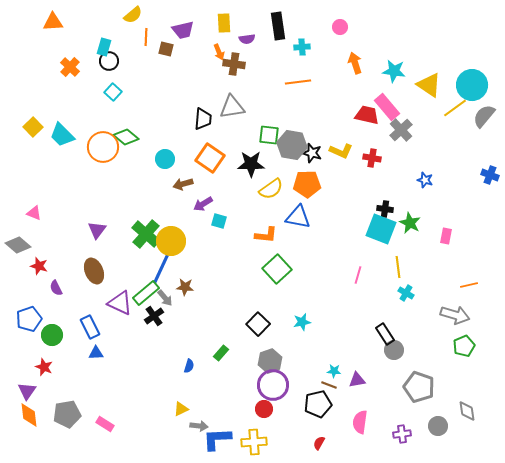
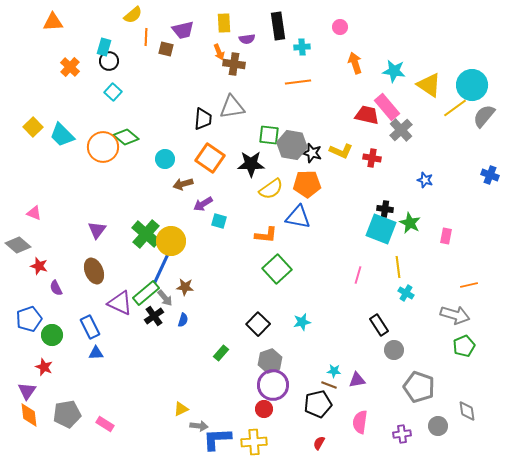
black rectangle at (385, 334): moved 6 px left, 9 px up
blue semicircle at (189, 366): moved 6 px left, 46 px up
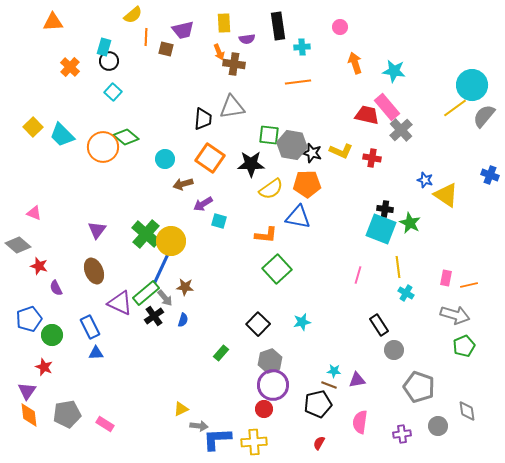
yellow triangle at (429, 85): moved 17 px right, 110 px down
pink rectangle at (446, 236): moved 42 px down
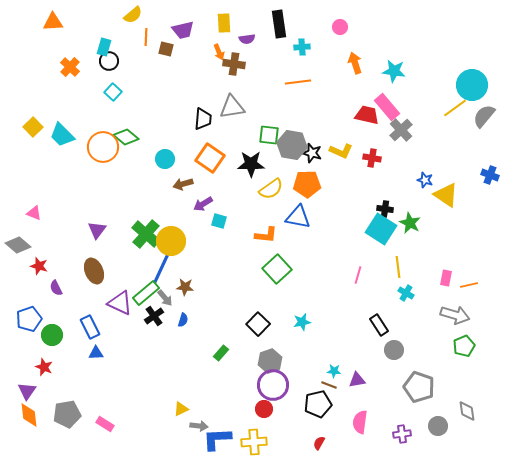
black rectangle at (278, 26): moved 1 px right, 2 px up
cyan square at (381, 229): rotated 12 degrees clockwise
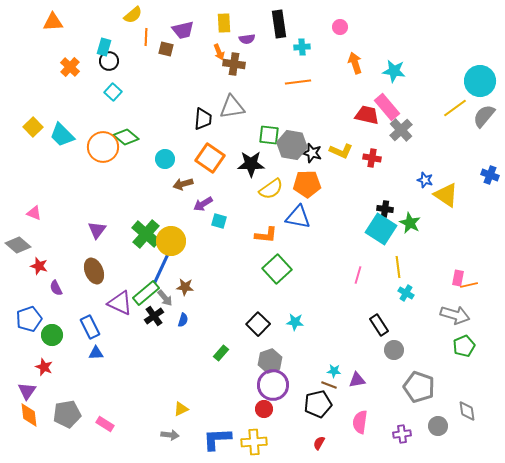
cyan circle at (472, 85): moved 8 px right, 4 px up
pink rectangle at (446, 278): moved 12 px right
cyan star at (302, 322): moved 7 px left; rotated 18 degrees clockwise
gray arrow at (199, 426): moved 29 px left, 9 px down
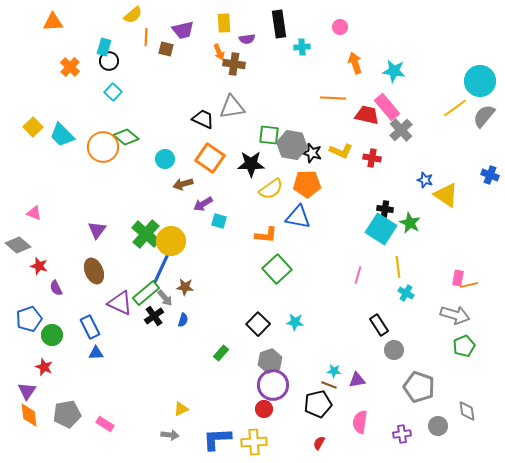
orange line at (298, 82): moved 35 px right, 16 px down; rotated 10 degrees clockwise
black trapezoid at (203, 119): rotated 70 degrees counterclockwise
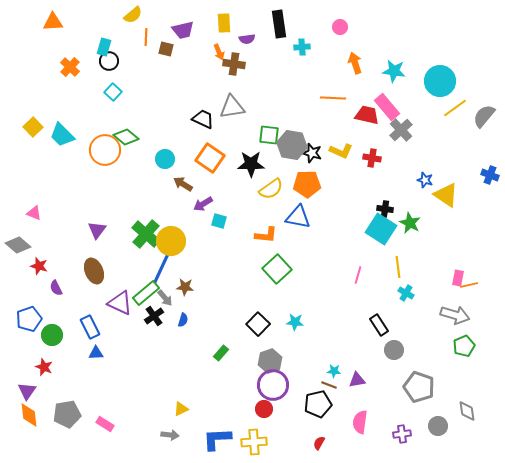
cyan circle at (480, 81): moved 40 px left
orange circle at (103, 147): moved 2 px right, 3 px down
brown arrow at (183, 184): rotated 48 degrees clockwise
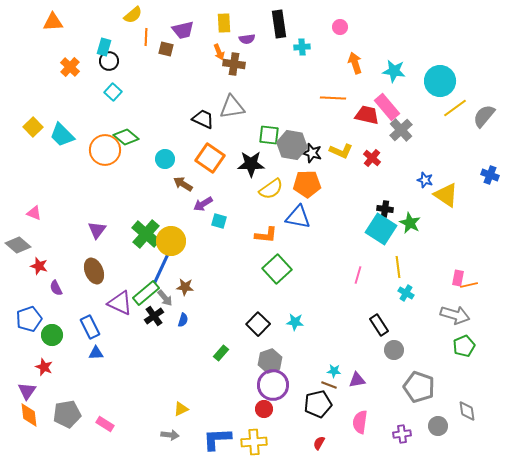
red cross at (372, 158): rotated 30 degrees clockwise
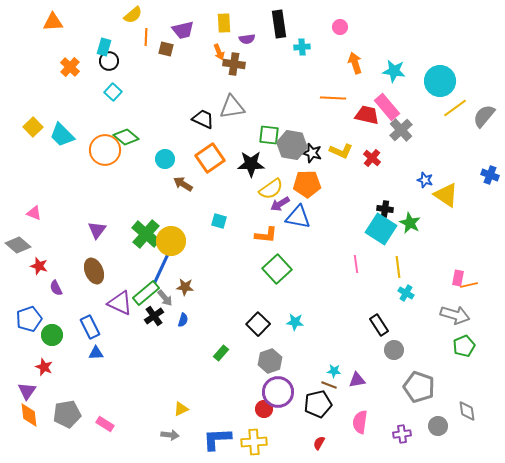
orange square at (210, 158): rotated 20 degrees clockwise
purple arrow at (203, 204): moved 77 px right
pink line at (358, 275): moved 2 px left, 11 px up; rotated 24 degrees counterclockwise
purple circle at (273, 385): moved 5 px right, 7 px down
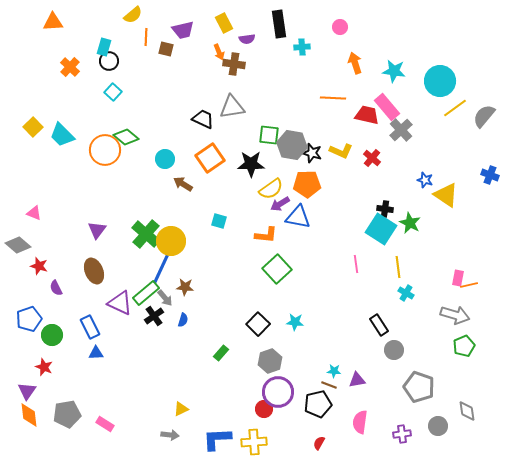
yellow rectangle at (224, 23): rotated 24 degrees counterclockwise
